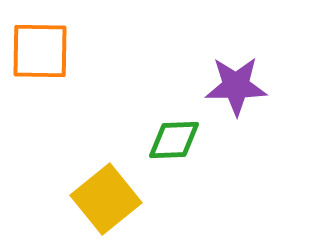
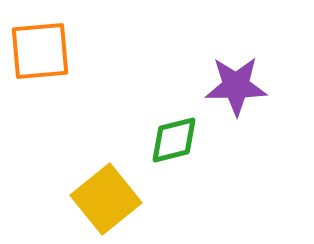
orange square: rotated 6 degrees counterclockwise
green diamond: rotated 12 degrees counterclockwise
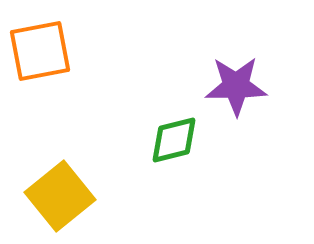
orange square: rotated 6 degrees counterclockwise
yellow square: moved 46 px left, 3 px up
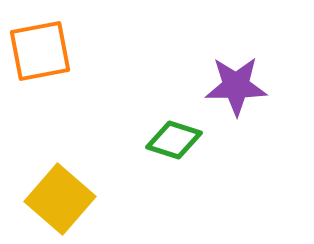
green diamond: rotated 32 degrees clockwise
yellow square: moved 3 px down; rotated 10 degrees counterclockwise
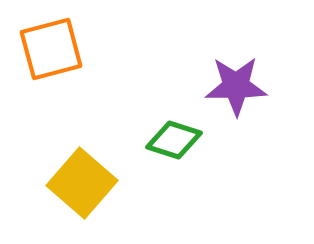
orange square: moved 11 px right, 2 px up; rotated 4 degrees counterclockwise
yellow square: moved 22 px right, 16 px up
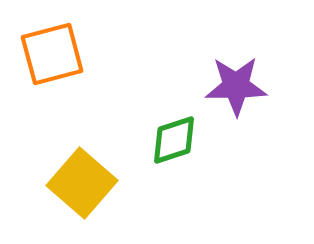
orange square: moved 1 px right, 5 px down
green diamond: rotated 36 degrees counterclockwise
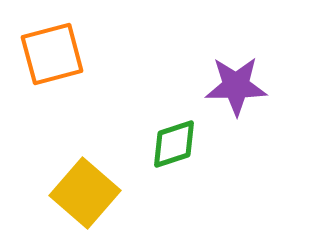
green diamond: moved 4 px down
yellow square: moved 3 px right, 10 px down
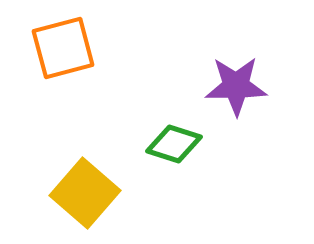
orange square: moved 11 px right, 6 px up
green diamond: rotated 36 degrees clockwise
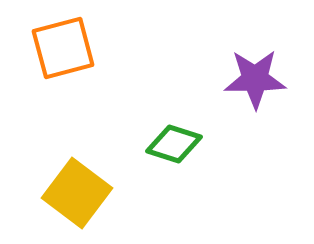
purple star: moved 19 px right, 7 px up
yellow square: moved 8 px left; rotated 4 degrees counterclockwise
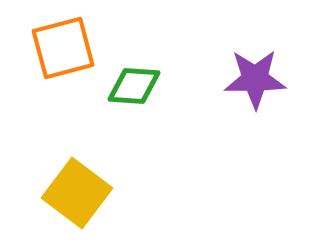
green diamond: moved 40 px left, 58 px up; rotated 14 degrees counterclockwise
